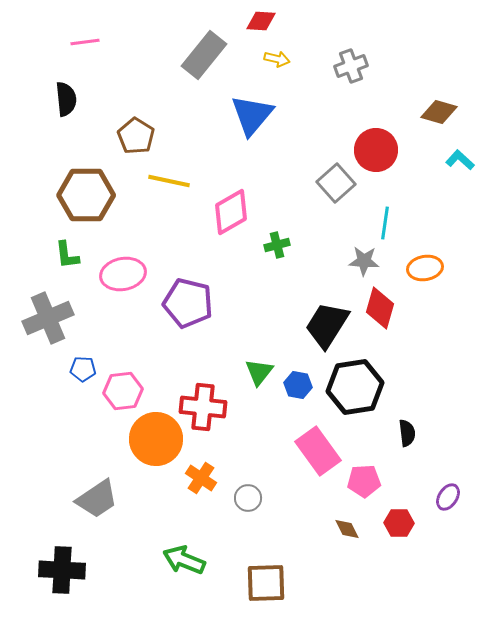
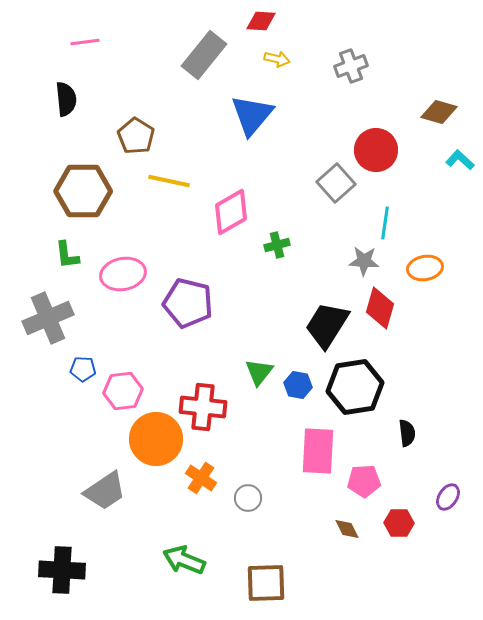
brown hexagon at (86, 195): moved 3 px left, 4 px up
pink rectangle at (318, 451): rotated 39 degrees clockwise
gray trapezoid at (97, 499): moved 8 px right, 8 px up
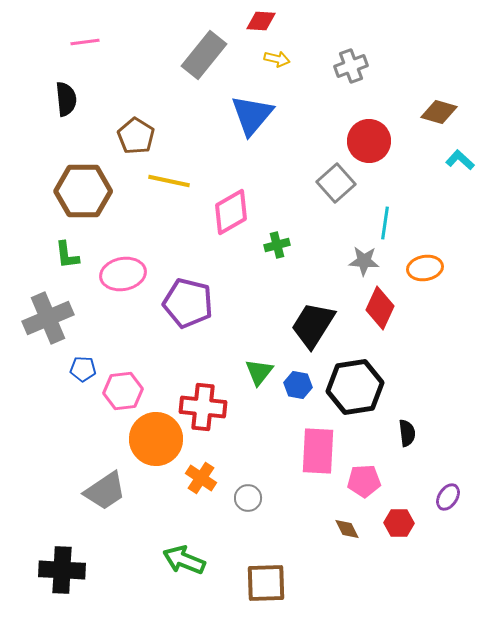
red circle at (376, 150): moved 7 px left, 9 px up
red diamond at (380, 308): rotated 9 degrees clockwise
black trapezoid at (327, 325): moved 14 px left
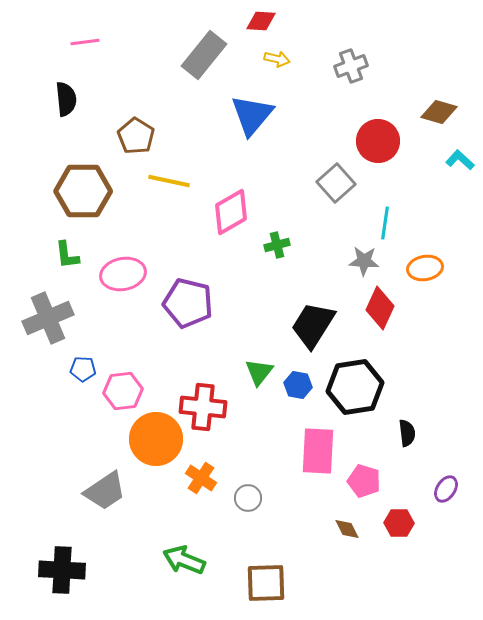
red circle at (369, 141): moved 9 px right
pink pentagon at (364, 481): rotated 20 degrees clockwise
purple ellipse at (448, 497): moved 2 px left, 8 px up
